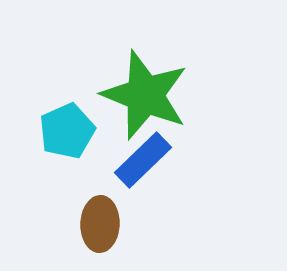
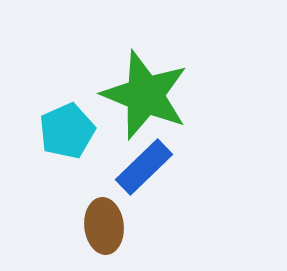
blue rectangle: moved 1 px right, 7 px down
brown ellipse: moved 4 px right, 2 px down; rotated 8 degrees counterclockwise
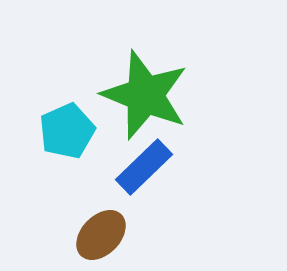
brown ellipse: moved 3 px left, 9 px down; rotated 50 degrees clockwise
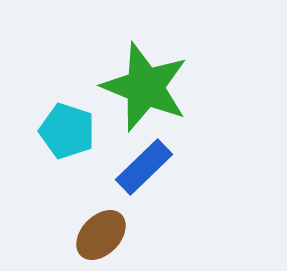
green star: moved 8 px up
cyan pentagon: rotated 30 degrees counterclockwise
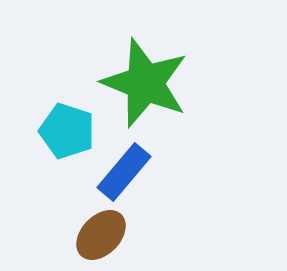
green star: moved 4 px up
blue rectangle: moved 20 px left, 5 px down; rotated 6 degrees counterclockwise
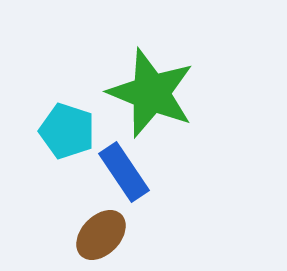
green star: moved 6 px right, 10 px down
blue rectangle: rotated 74 degrees counterclockwise
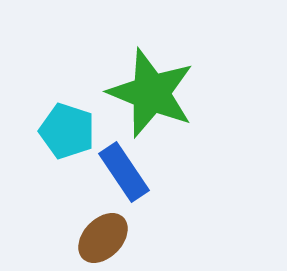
brown ellipse: moved 2 px right, 3 px down
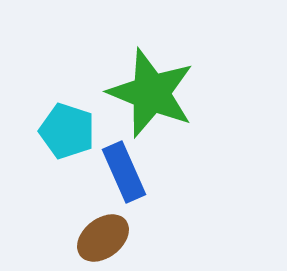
blue rectangle: rotated 10 degrees clockwise
brown ellipse: rotated 8 degrees clockwise
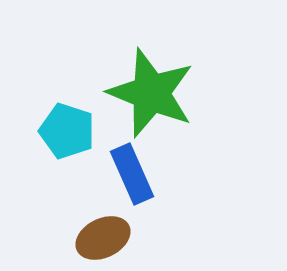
blue rectangle: moved 8 px right, 2 px down
brown ellipse: rotated 12 degrees clockwise
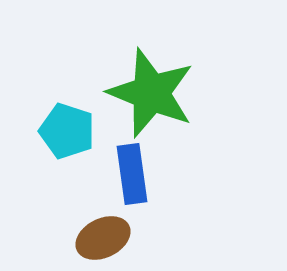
blue rectangle: rotated 16 degrees clockwise
